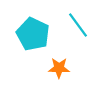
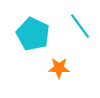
cyan line: moved 2 px right, 1 px down
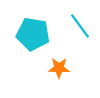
cyan pentagon: rotated 16 degrees counterclockwise
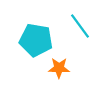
cyan pentagon: moved 3 px right, 6 px down
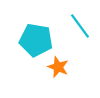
orange star: moved 1 px left, 1 px up; rotated 20 degrees clockwise
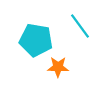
orange star: rotated 20 degrees counterclockwise
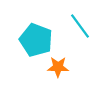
cyan pentagon: rotated 12 degrees clockwise
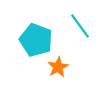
orange star: rotated 30 degrees counterclockwise
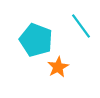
cyan line: moved 1 px right
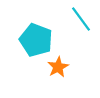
cyan line: moved 7 px up
